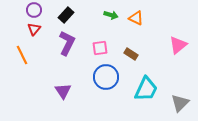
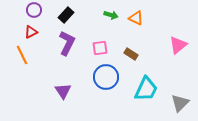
red triangle: moved 3 px left, 3 px down; rotated 24 degrees clockwise
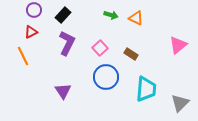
black rectangle: moved 3 px left
pink square: rotated 35 degrees counterclockwise
orange line: moved 1 px right, 1 px down
cyan trapezoid: rotated 20 degrees counterclockwise
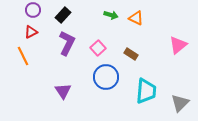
purple circle: moved 1 px left
pink square: moved 2 px left
cyan trapezoid: moved 2 px down
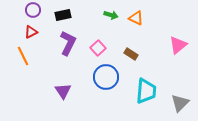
black rectangle: rotated 35 degrees clockwise
purple L-shape: moved 1 px right
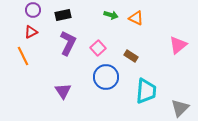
brown rectangle: moved 2 px down
gray triangle: moved 5 px down
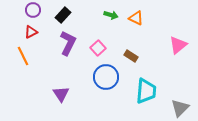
black rectangle: rotated 35 degrees counterclockwise
purple triangle: moved 2 px left, 3 px down
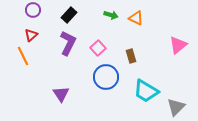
black rectangle: moved 6 px right
red triangle: moved 3 px down; rotated 16 degrees counterclockwise
brown rectangle: rotated 40 degrees clockwise
cyan trapezoid: rotated 116 degrees clockwise
gray triangle: moved 4 px left, 1 px up
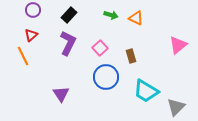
pink square: moved 2 px right
